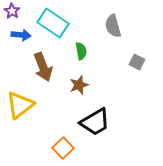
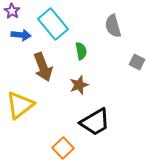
cyan rectangle: moved 1 px down; rotated 16 degrees clockwise
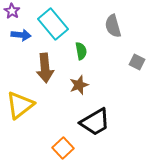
brown arrow: moved 2 px right, 1 px down; rotated 16 degrees clockwise
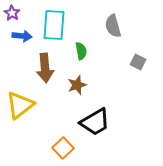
purple star: moved 2 px down
cyan rectangle: moved 1 px right, 1 px down; rotated 44 degrees clockwise
blue arrow: moved 1 px right, 1 px down
gray square: moved 1 px right
brown star: moved 2 px left
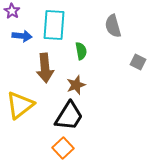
purple star: moved 2 px up
brown star: moved 1 px left
black trapezoid: moved 26 px left, 6 px up; rotated 28 degrees counterclockwise
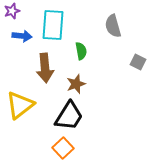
purple star: rotated 21 degrees clockwise
cyan rectangle: moved 1 px left
brown star: moved 1 px up
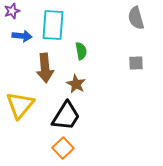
gray semicircle: moved 23 px right, 8 px up
gray square: moved 2 px left, 1 px down; rotated 28 degrees counterclockwise
brown star: rotated 24 degrees counterclockwise
yellow triangle: rotated 12 degrees counterclockwise
black trapezoid: moved 3 px left
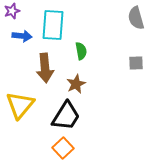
brown star: rotated 18 degrees clockwise
